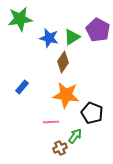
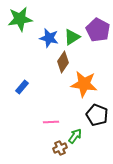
orange star: moved 18 px right, 11 px up
black pentagon: moved 5 px right, 2 px down
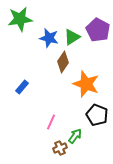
orange star: moved 2 px right; rotated 12 degrees clockwise
pink line: rotated 63 degrees counterclockwise
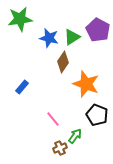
pink line: moved 2 px right, 3 px up; rotated 63 degrees counterclockwise
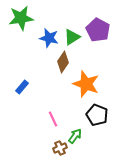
green star: moved 1 px right, 1 px up
pink line: rotated 14 degrees clockwise
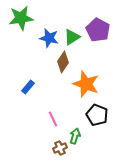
blue rectangle: moved 6 px right
green arrow: rotated 21 degrees counterclockwise
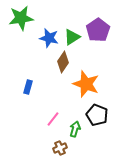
purple pentagon: rotated 10 degrees clockwise
blue rectangle: rotated 24 degrees counterclockwise
pink line: rotated 63 degrees clockwise
green arrow: moved 7 px up
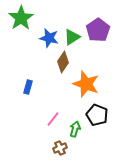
green star: rotated 25 degrees counterclockwise
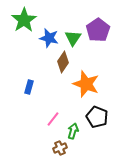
green star: moved 3 px right, 2 px down
green triangle: moved 1 px right, 1 px down; rotated 24 degrees counterclockwise
blue rectangle: moved 1 px right
black pentagon: moved 2 px down
green arrow: moved 2 px left, 2 px down
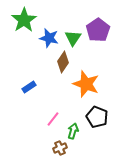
blue rectangle: rotated 40 degrees clockwise
